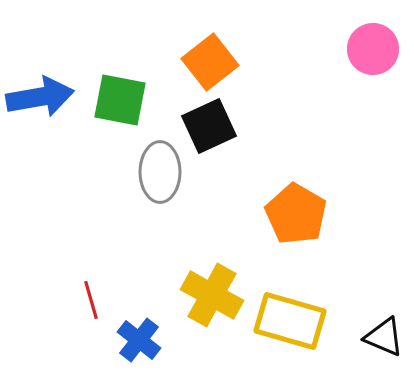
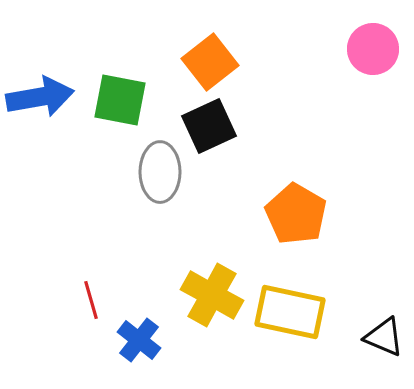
yellow rectangle: moved 9 px up; rotated 4 degrees counterclockwise
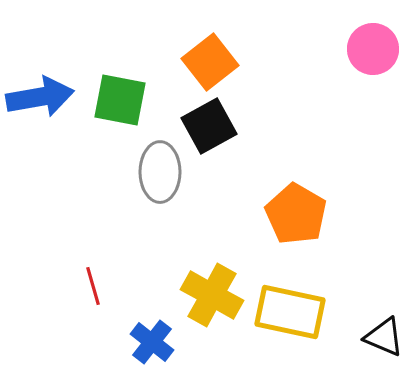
black square: rotated 4 degrees counterclockwise
red line: moved 2 px right, 14 px up
blue cross: moved 13 px right, 2 px down
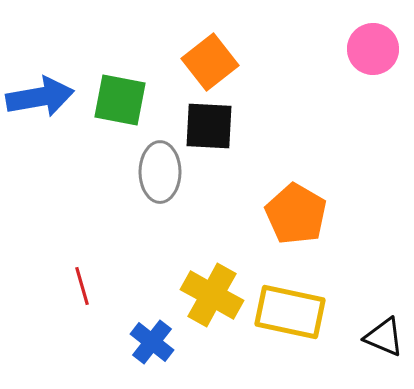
black square: rotated 32 degrees clockwise
red line: moved 11 px left
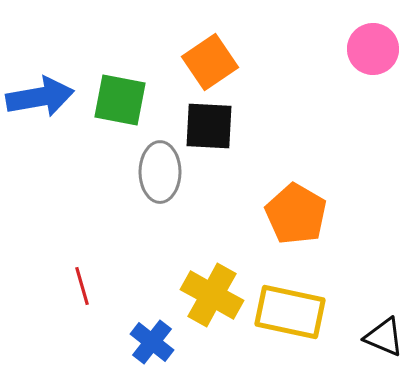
orange square: rotated 4 degrees clockwise
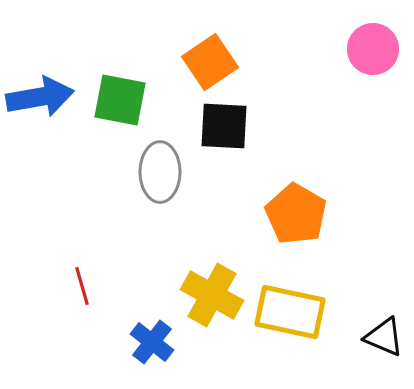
black square: moved 15 px right
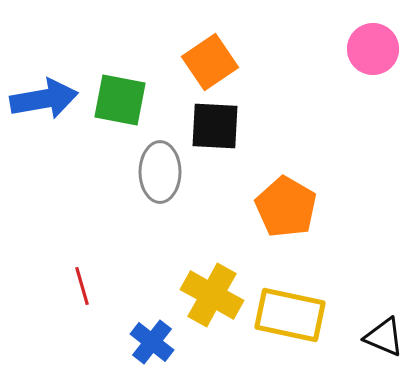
blue arrow: moved 4 px right, 2 px down
black square: moved 9 px left
orange pentagon: moved 10 px left, 7 px up
yellow rectangle: moved 3 px down
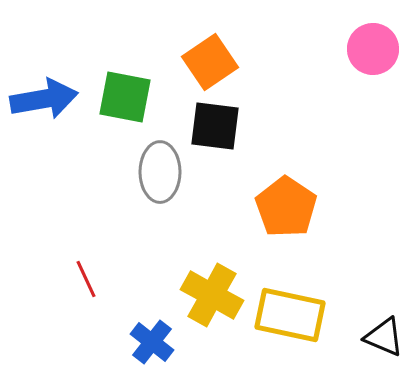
green square: moved 5 px right, 3 px up
black square: rotated 4 degrees clockwise
orange pentagon: rotated 4 degrees clockwise
red line: moved 4 px right, 7 px up; rotated 9 degrees counterclockwise
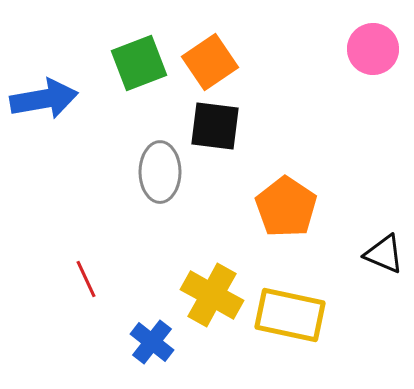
green square: moved 14 px right, 34 px up; rotated 32 degrees counterclockwise
black triangle: moved 83 px up
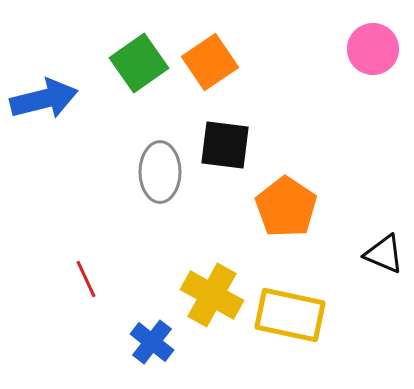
green square: rotated 14 degrees counterclockwise
blue arrow: rotated 4 degrees counterclockwise
black square: moved 10 px right, 19 px down
